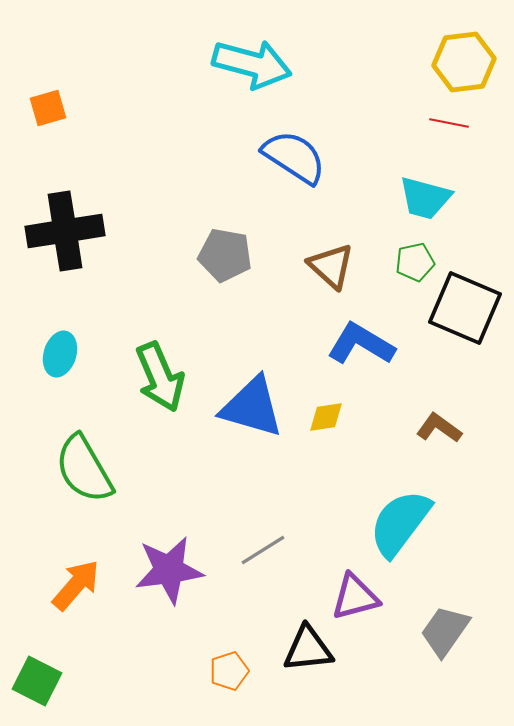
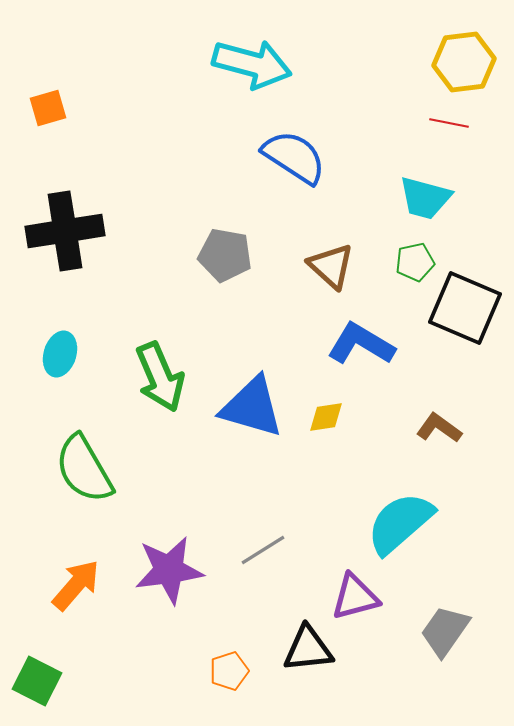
cyan semicircle: rotated 12 degrees clockwise
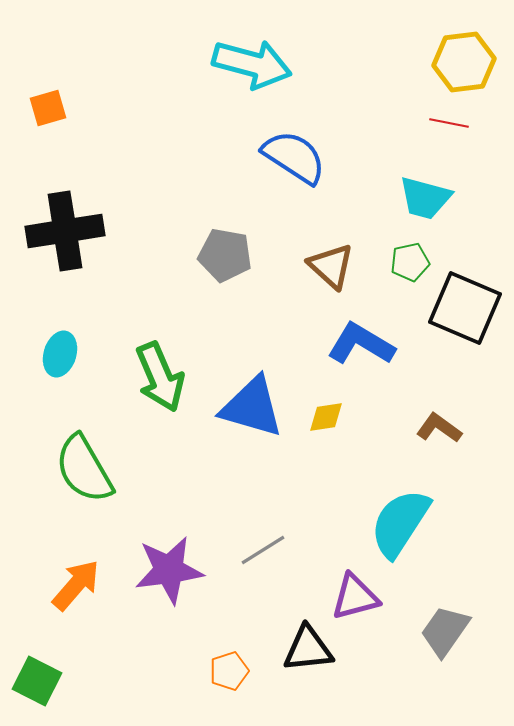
green pentagon: moved 5 px left
cyan semicircle: rotated 16 degrees counterclockwise
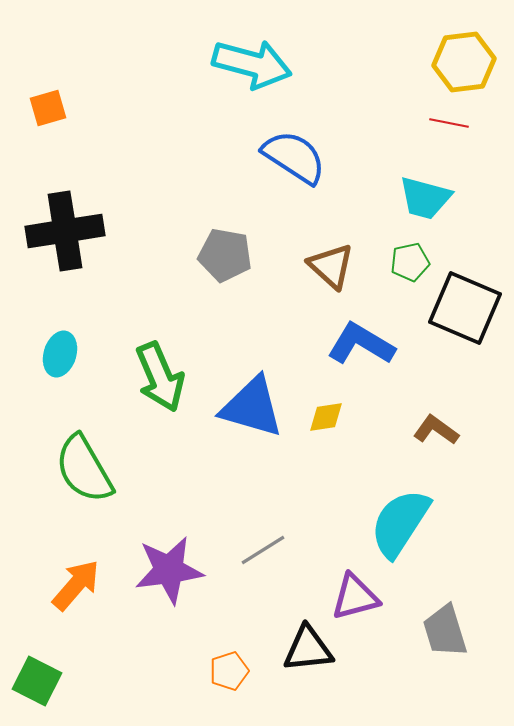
brown L-shape: moved 3 px left, 2 px down
gray trapezoid: rotated 52 degrees counterclockwise
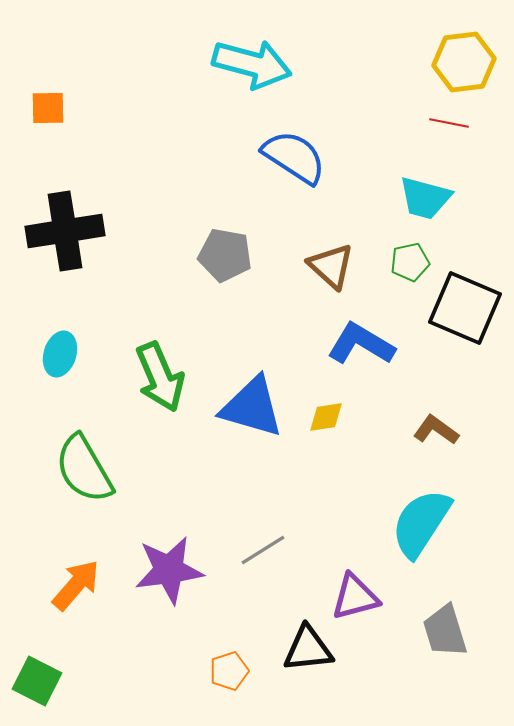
orange square: rotated 15 degrees clockwise
cyan semicircle: moved 21 px right
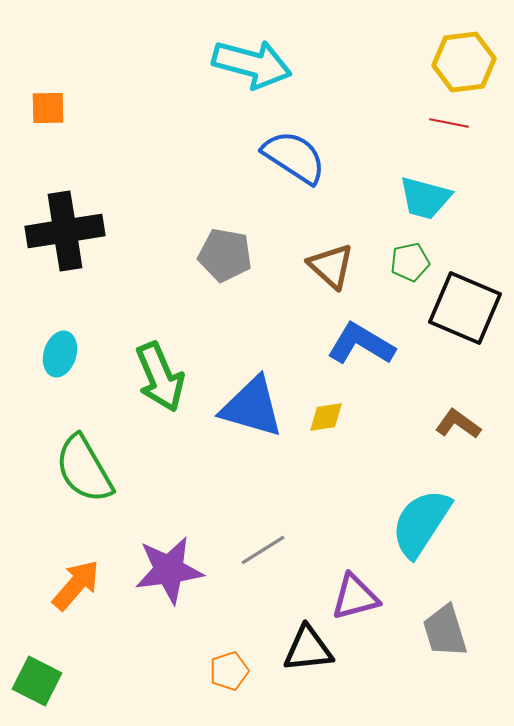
brown L-shape: moved 22 px right, 6 px up
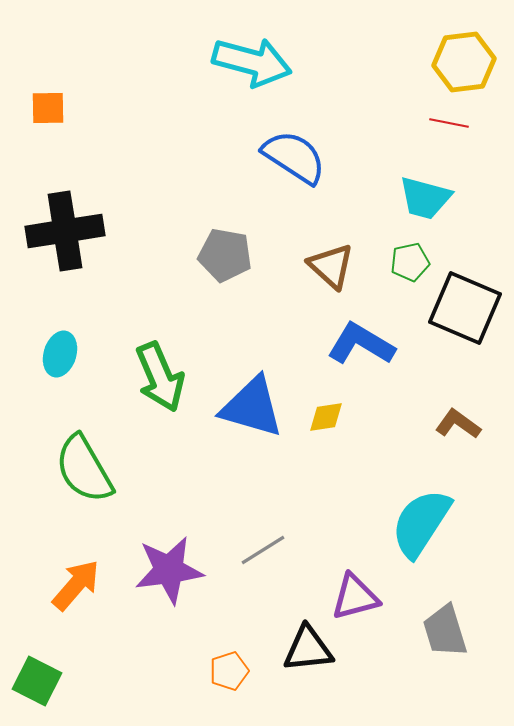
cyan arrow: moved 2 px up
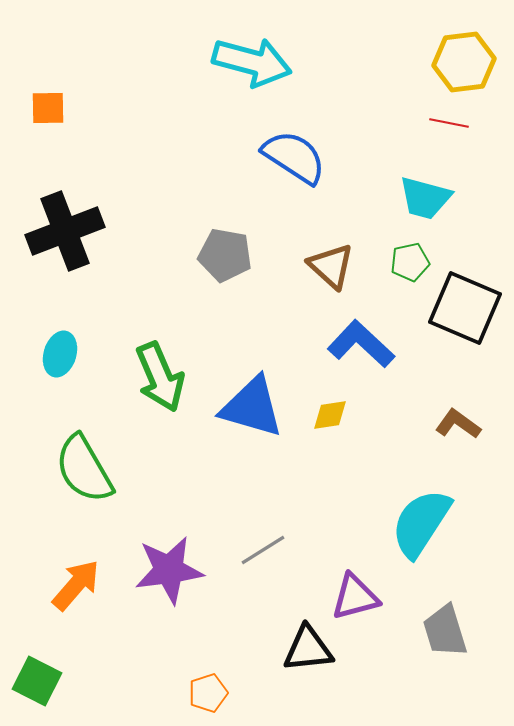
black cross: rotated 12 degrees counterclockwise
blue L-shape: rotated 12 degrees clockwise
yellow diamond: moved 4 px right, 2 px up
orange pentagon: moved 21 px left, 22 px down
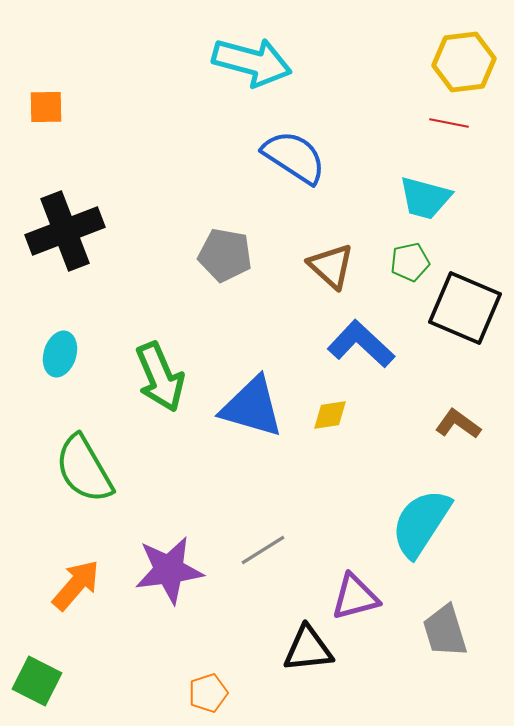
orange square: moved 2 px left, 1 px up
